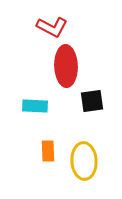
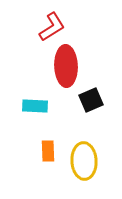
red L-shape: rotated 60 degrees counterclockwise
black square: moved 1 px left, 1 px up; rotated 15 degrees counterclockwise
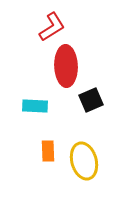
yellow ellipse: rotated 12 degrees counterclockwise
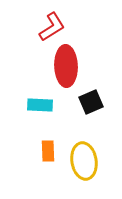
black square: moved 2 px down
cyan rectangle: moved 5 px right, 1 px up
yellow ellipse: rotated 6 degrees clockwise
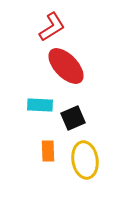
red ellipse: rotated 42 degrees counterclockwise
black square: moved 18 px left, 16 px down
yellow ellipse: moved 1 px right, 1 px up
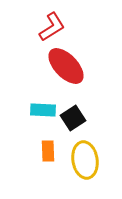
cyan rectangle: moved 3 px right, 5 px down
black square: rotated 10 degrees counterclockwise
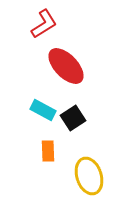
red L-shape: moved 8 px left, 3 px up
cyan rectangle: rotated 25 degrees clockwise
yellow ellipse: moved 4 px right, 16 px down; rotated 9 degrees counterclockwise
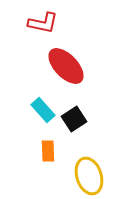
red L-shape: moved 1 px left, 1 px up; rotated 44 degrees clockwise
cyan rectangle: rotated 20 degrees clockwise
black square: moved 1 px right, 1 px down
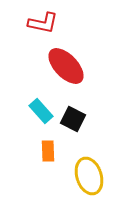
cyan rectangle: moved 2 px left, 1 px down
black square: moved 1 px left; rotated 30 degrees counterclockwise
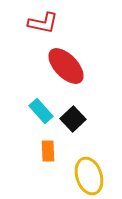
black square: rotated 20 degrees clockwise
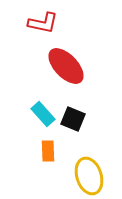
cyan rectangle: moved 2 px right, 3 px down
black square: rotated 25 degrees counterclockwise
